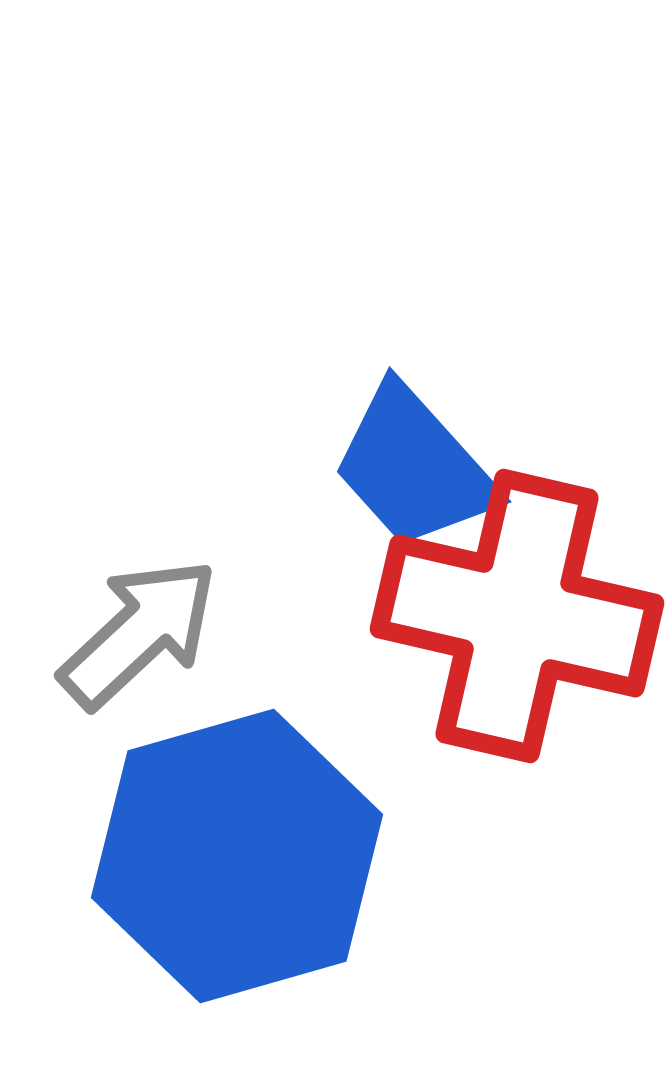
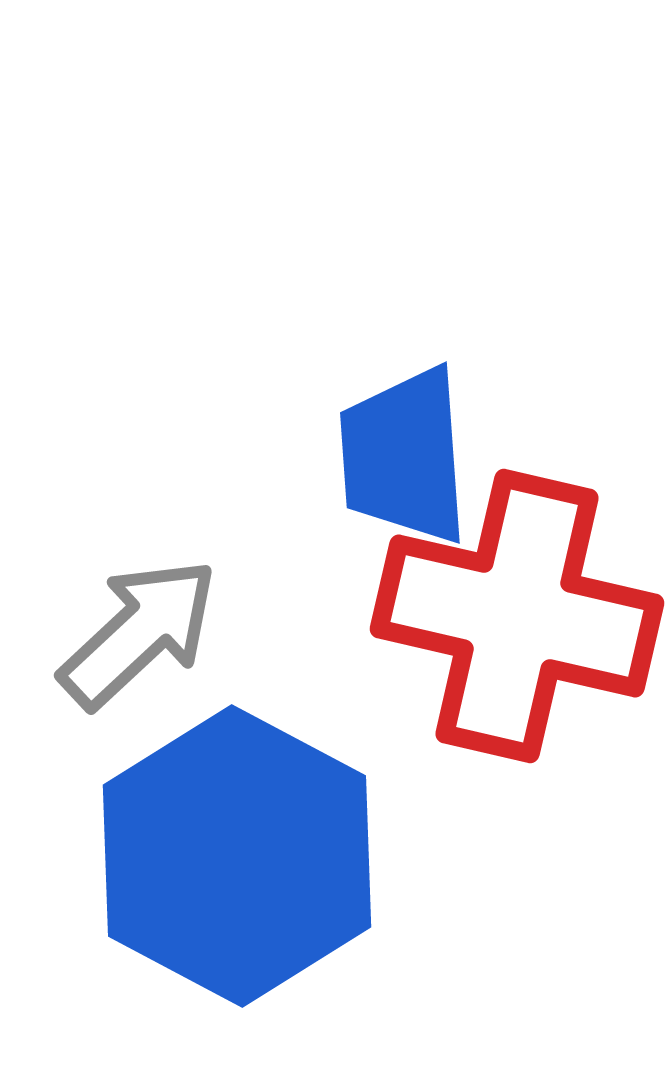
blue trapezoid: moved 10 px left, 11 px up; rotated 38 degrees clockwise
blue hexagon: rotated 16 degrees counterclockwise
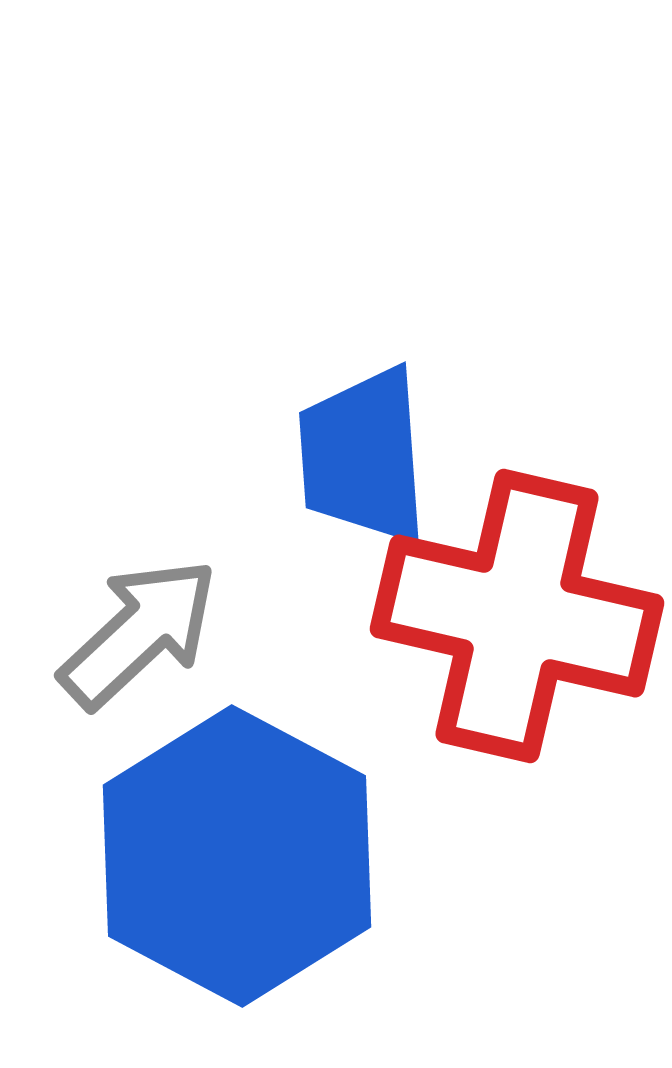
blue trapezoid: moved 41 px left
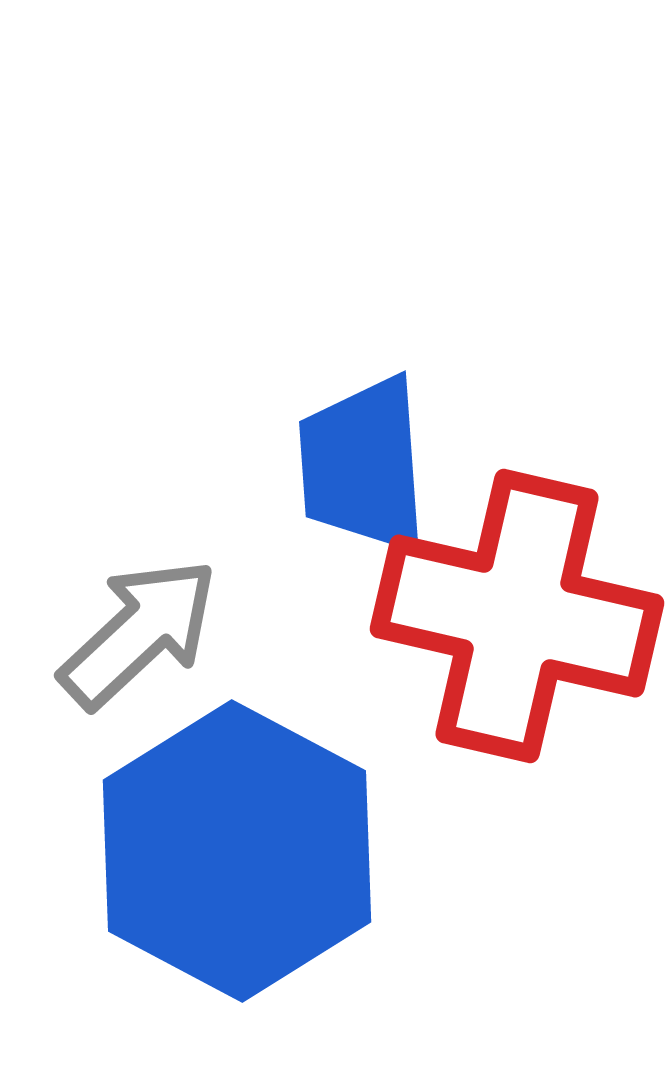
blue trapezoid: moved 9 px down
blue hexagon: moved 5 px up
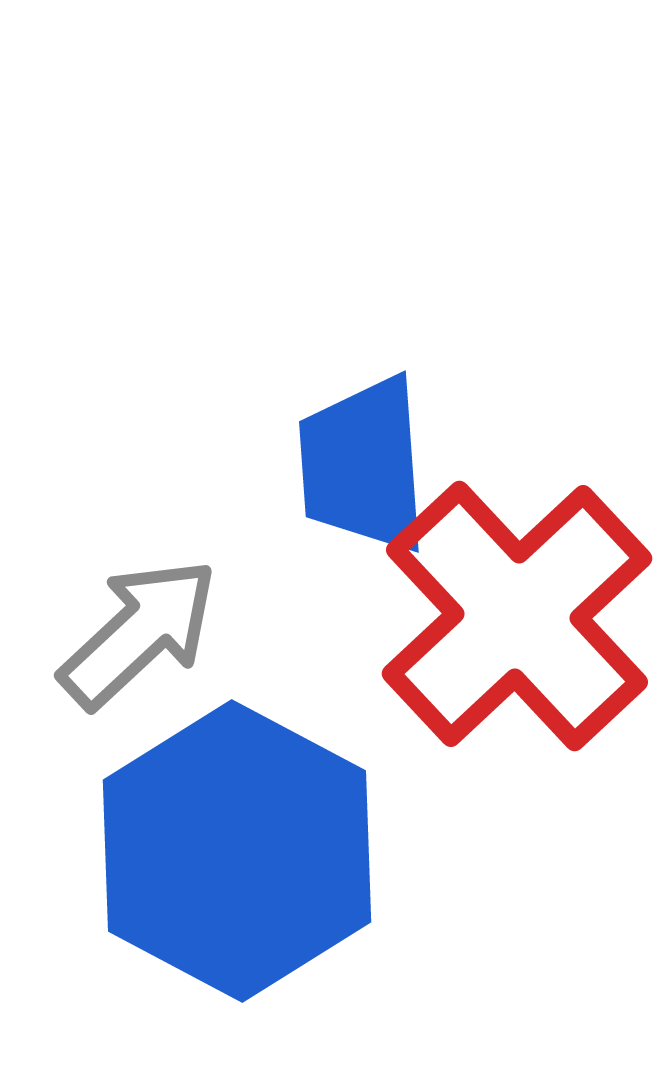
red cross: rotated 34 degrees clockwise
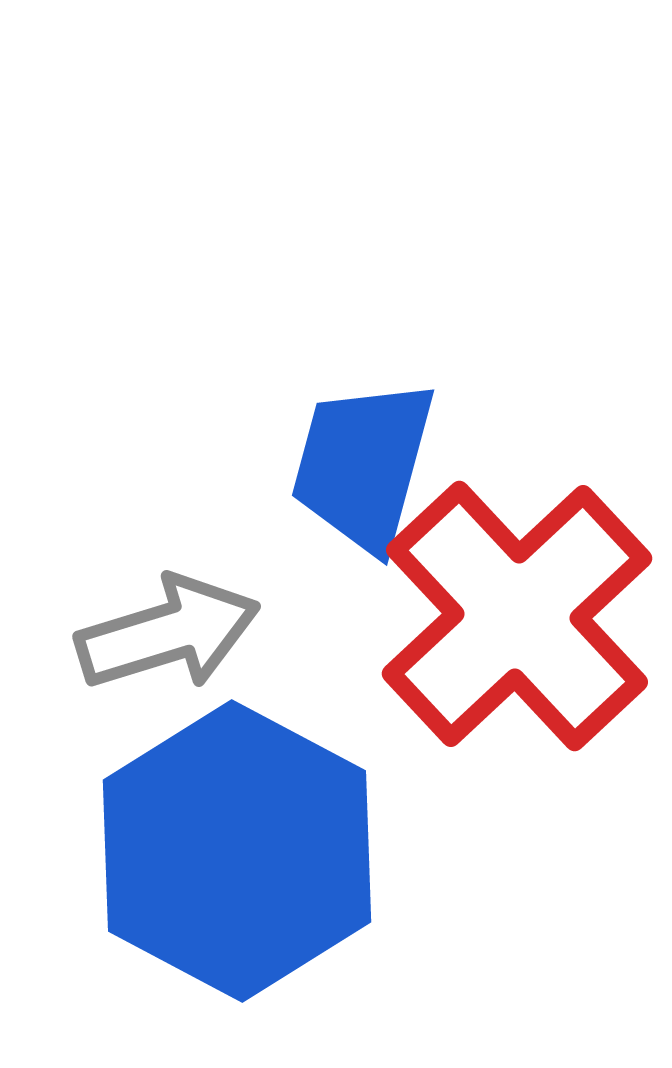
blue trapezoid: rotated 19 degrees clockwise
gray arrow: moved 29 px right; rotated 26 degrees clockwise
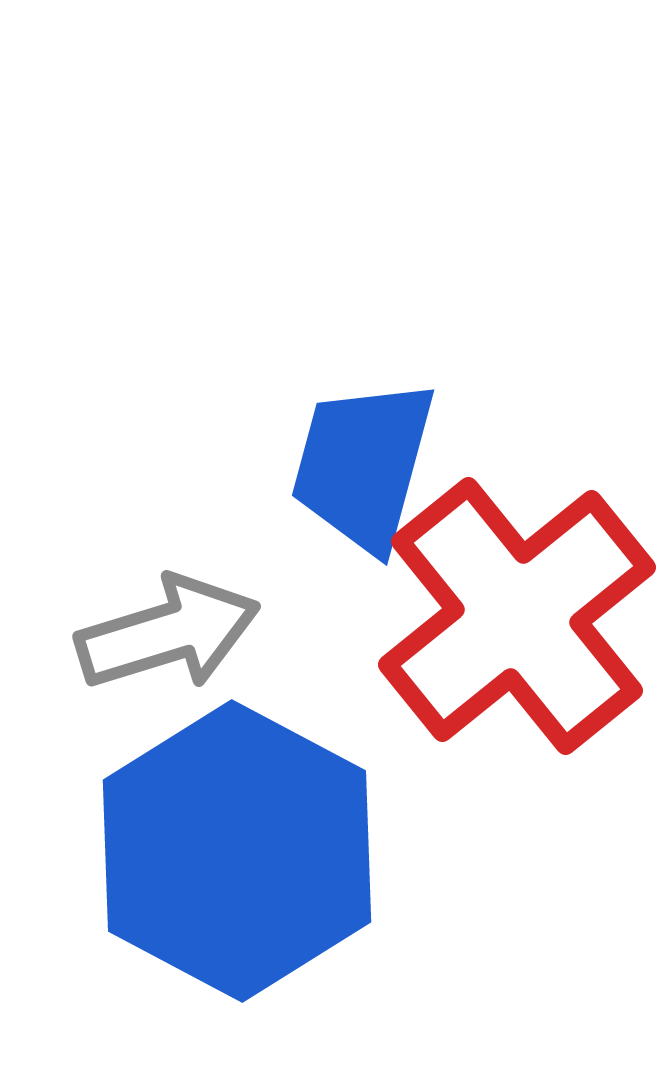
red cross: rotated 4 degrees clockwise
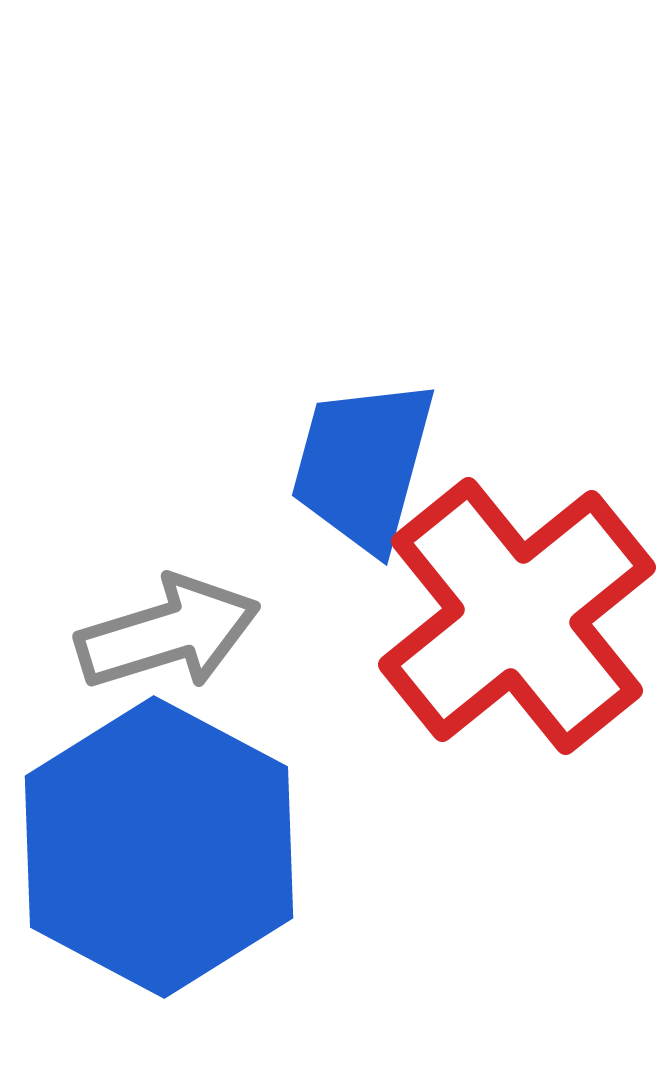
blue hexagon: moved 78 px left, 4 px up
